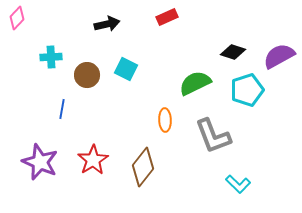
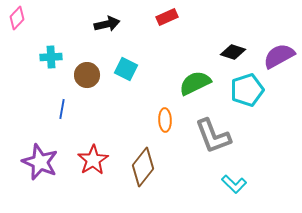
cyan L-shape: moved 4 px left
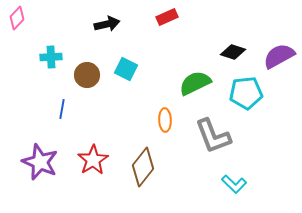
cyan pentagon: moved 1 px left, 3 px down; rotated 12 degrees clockwise
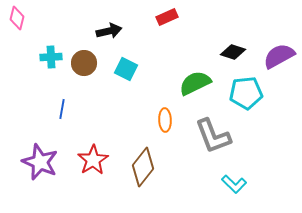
pink diamond: rotated 30 degrees counterclockwise
black arrow: moved 2 px right, 7 px down
brown circle: moved 3 px left, 12 px up
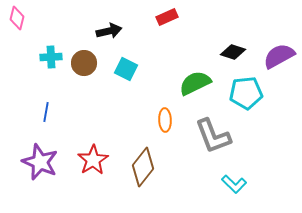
blue line: moved 16 px left, 3 px down
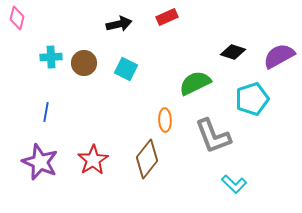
black arrow: moved 10 px right, 7 px up
cyan pentagon: moved 6 px right, 6 px down; rotated 12 degrees counterclockwise
brown diamond: moved 4 px right, 8 px up
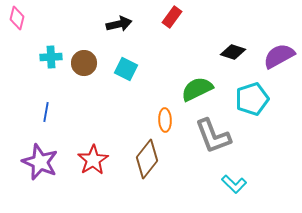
red rectangle: moved 5 px right; rotated 30 degrees counterclockwise
green semicircle: moved 2 px right, 6 px down
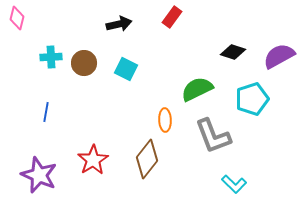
purple star: moved 1 px left, 13 px down
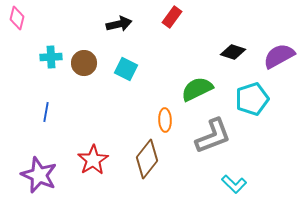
gray L-shape: rotated 90 degrees counterclockwise
